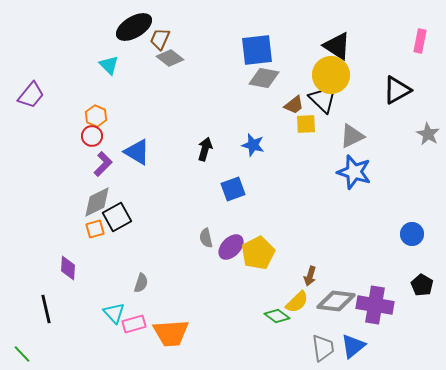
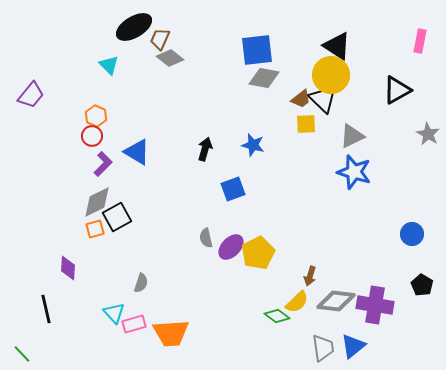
brown trapezoid at (294, 105): moved 7 px right, 6 px up
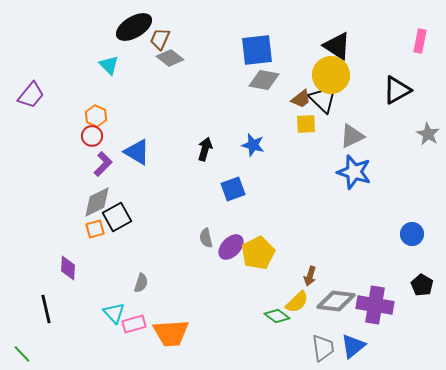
gray diamond at (264, 78): moved 2 px down
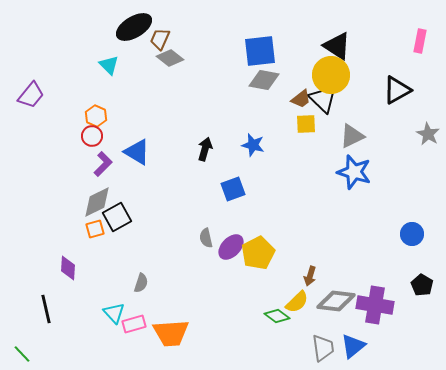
blue square at (257, 50): moved 3 px right, 1 px down
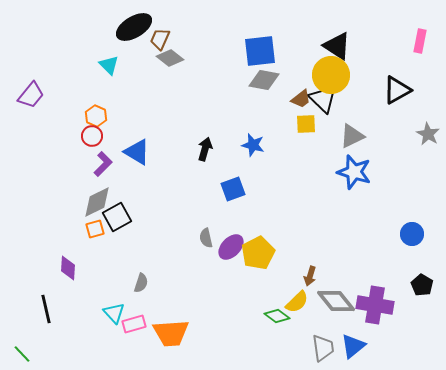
gray diamond at (336, 301): rotated 45 degrees clockwise
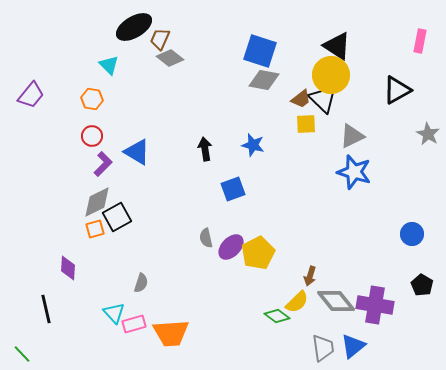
blue square at (260, 51): rotated 24 degrees clockwise
orange hexagon at (96, 116): moved 4 px left, 17 px up; rotated 15 degrees counterclockwise
black arrow at (205, 149): rotated 25 degrees counterclockwise
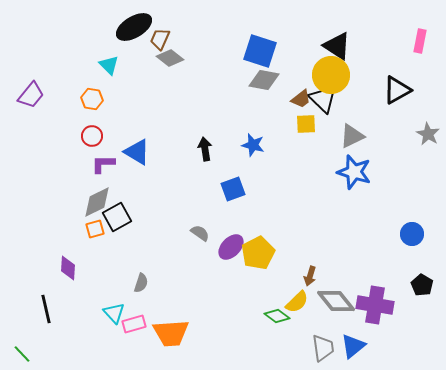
purple L-shape at (103, 164): rotated 135 degrees counterclockwise
gray semicircle at (206, 238): moved 6 px left, 5 px up; rotated 138 degrees clockwise
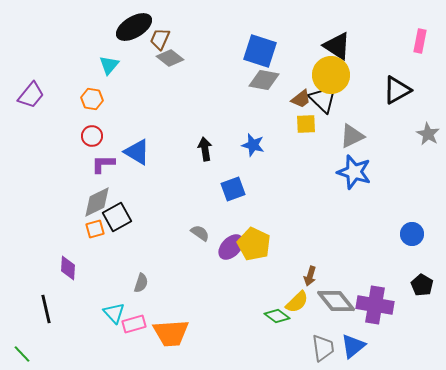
cyan triangle at (109, 65): rotated 25 degrees clockwise
yellow pentagon at (258, 253): moved 4 px left, 9 px up; rotated 20 degrees counterclockwise
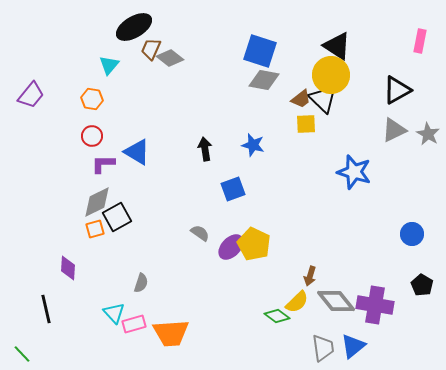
brown trapezoid at (160, 39): moved 9 px left, 10 px down
gray triangle at (352, 136): moved 42 px right, 6 px up
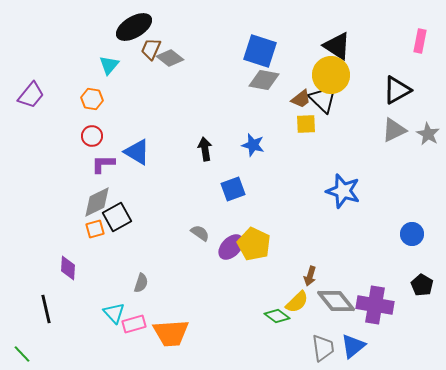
blue star at (354, 172): moved 11 px left, 19 px down
